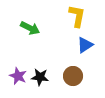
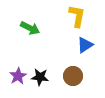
purple star: rotated 18 degrees clockwise
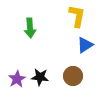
green arrow: rotated 60 degrees clockwise
purple star: moved 1 px left, 3 px down
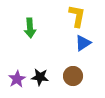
blue triangle: moved 2 px left, 2 px up
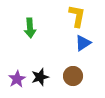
black star: rotated 24 degrees counterclockwise
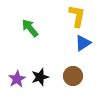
green arrow: rotated 144 degrees clockwise
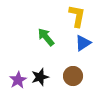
green arrow: moved 16 px right, 9 px down
purple star: moved 1 px right, 1 px down
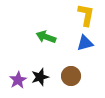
yellow L-shape: moved 9 px right, 1 px up
green arrow: rotated 30 degrees counterclockwise
blue triangle: moved 2 px right; rotated 18 degrees clockwise
brown circle: moved 2 px left
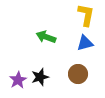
brown circle: moved 7 px right, 2 px up
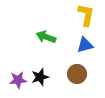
blue triangle: moved 2 px down
brown circle: moved 1 px left
purple star: rotated 24 degrees clockwise
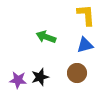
yellow L-shape: rotated 15 degrees counterclockwise
brown circle: moved 1 px up
purple star: rotated 12 degrees clockwise
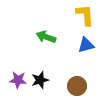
yellow L-shape: moved 1 px left
blue triangle: moved 1 px right
brown circle: moved 13 px down
black star: moved 3 px down
